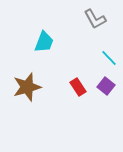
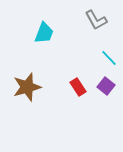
gray L-shape: moved 1 px right, 1 px down
cyan trapezoid: moved 9 px up
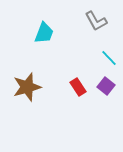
gray L-shape: moved 1 px down
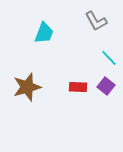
red rectangle: rotated 54 degrees counterclockwise
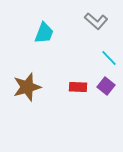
gray L-shape: rotated 20 degrees counterclockwise
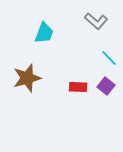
brown star: moved 9 px up
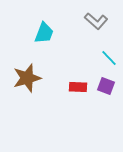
purple square: rotated 18 degrees counterclockwise
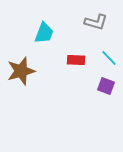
gray L-shape: moved 1 px down; rotated 25 degrees counterclockwise
brown star: moved 6 px left, 7 px up
red rectangle: moved 2 px left, 27 px up
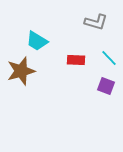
cyan trapezoid: moved 7 px left, 8 px down; rotated 100 degrees clockwise
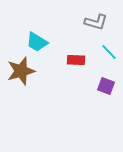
cyan trapezoid: moved 1 px down
cyan line: moved 6 px up
